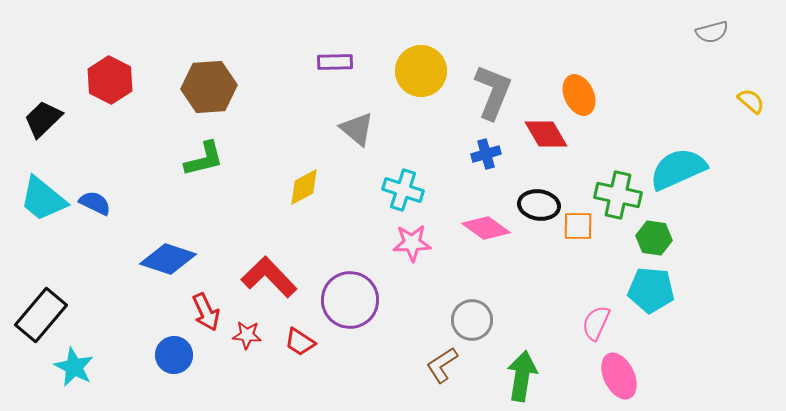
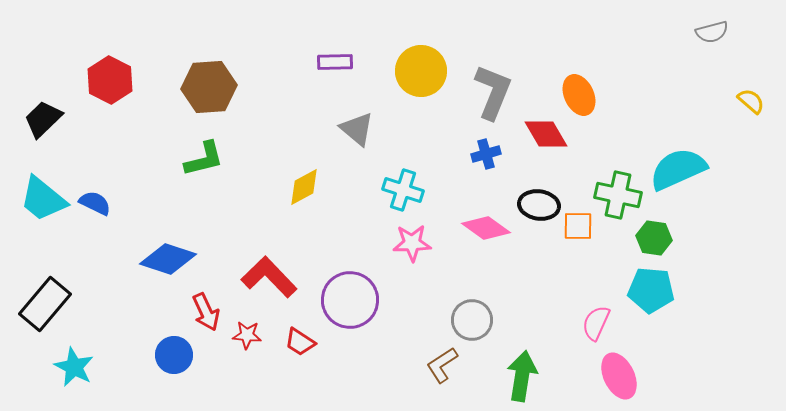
black rectangle: moved 4 px right, 11 px up
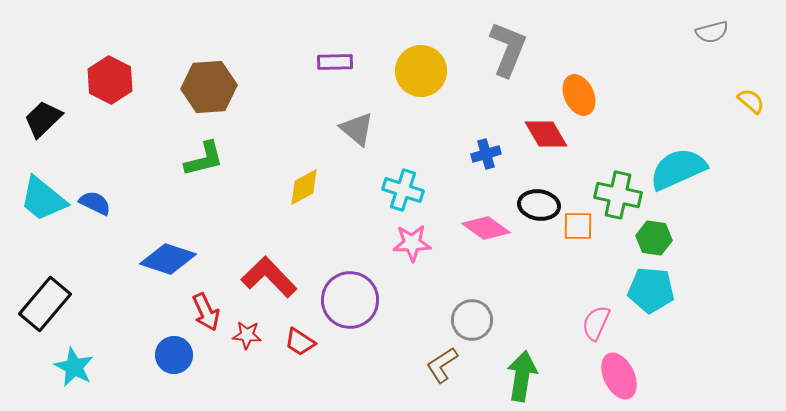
gray L-shape: moved 15 px right, 43 px up
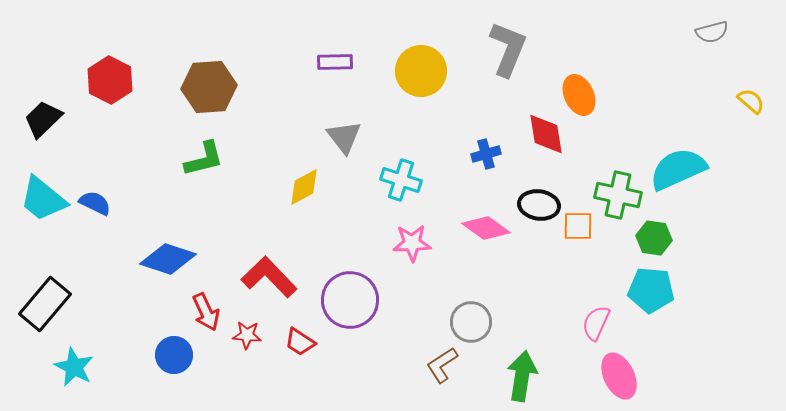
gray triangle: moved 13 px left, 8 px down; rotated 12 degrees clockwise
red diamond: rotated 21 degrees clockwise
cyan cross: moved 2 px left, 10 px up
gray circle: moved 1 px left, 2 px down
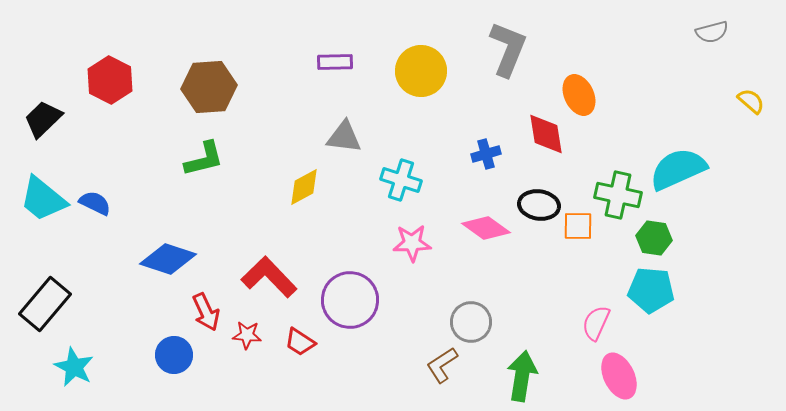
gray triangle: rotated 45 degrees counterclockwise
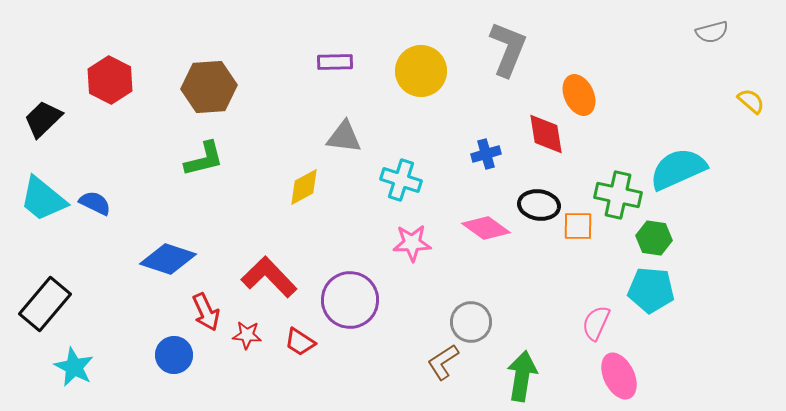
brown L-shape: moved 1 px right, 3 px up
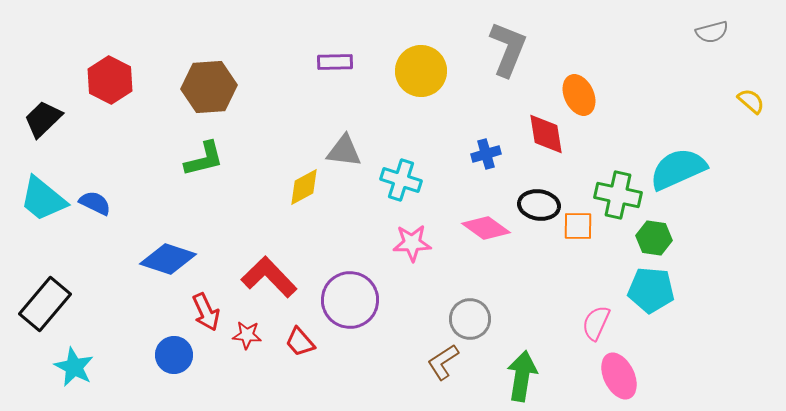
gray triangle: moved 14 px down
gray circle: moved 1 px left, 3 px up
red trapezoid: rotated 16 degrees clockwise
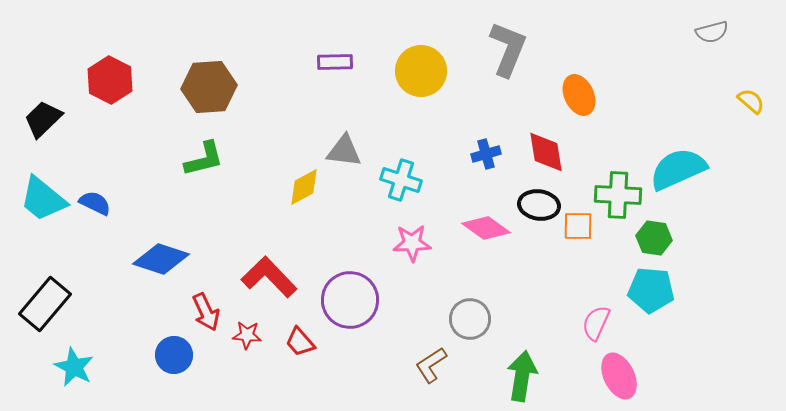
red diamond: moved 18 px down
green cross: rotated 9 degrees counterclockwise
blue diamond: moved 7 px left
brown L-shape: moved 12 px left, 3 px down
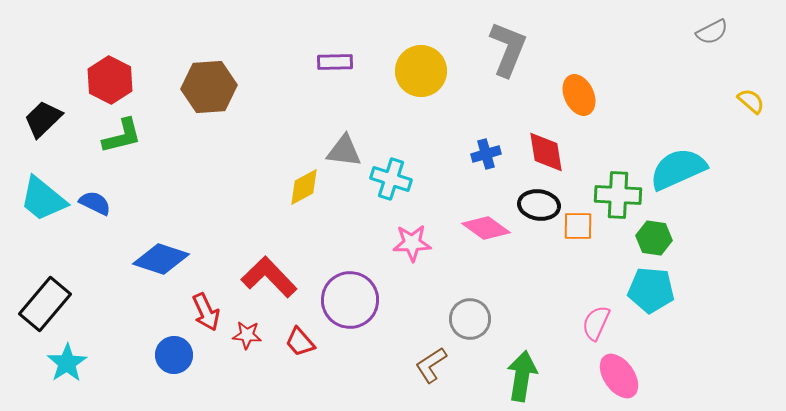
gray semicircle: rotated 12 degrees counterclockwise
green L-shape: moved 82 px left, 23 px up
cyan cross: moved 10 px left, 1 px up
cyan star: moved 7 px left, 4 px up; rotated 12 degrees clockwise
pink ellipse: rotated 9 degrees counterclockwise
